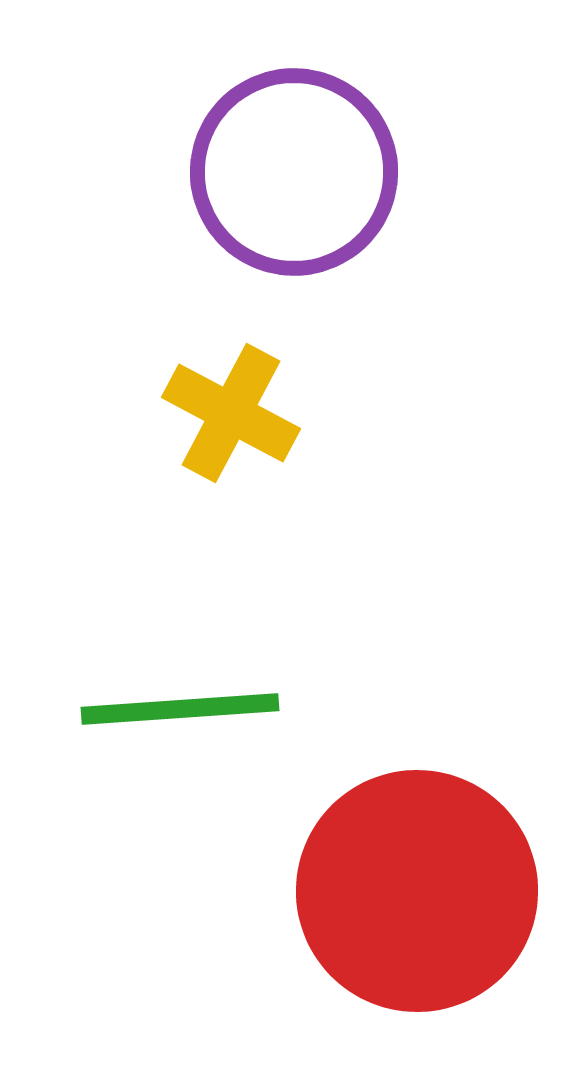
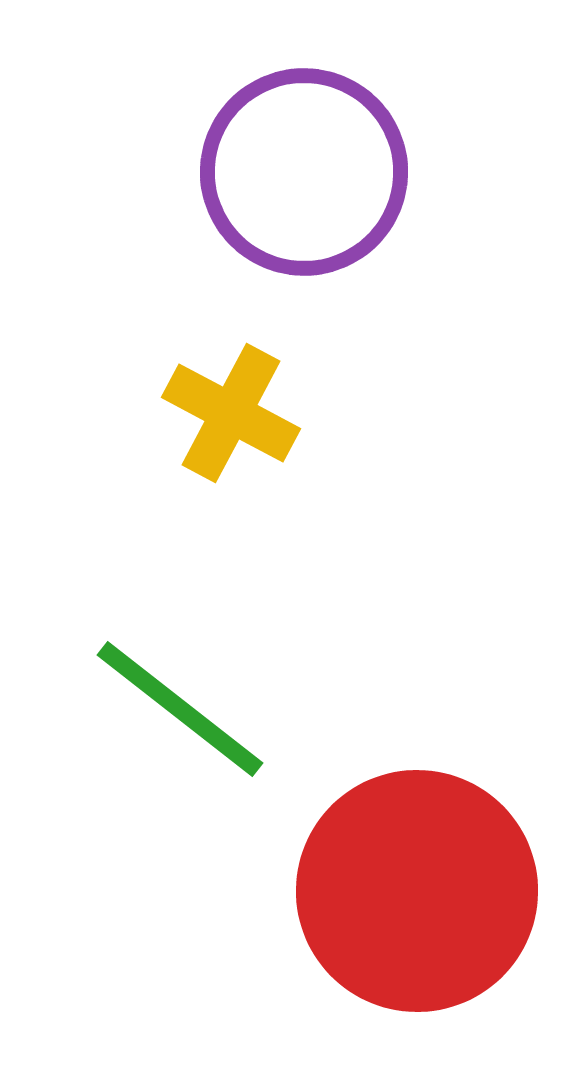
purple circle: moved 10 px right
green line: rotated 42 degrees clockwise
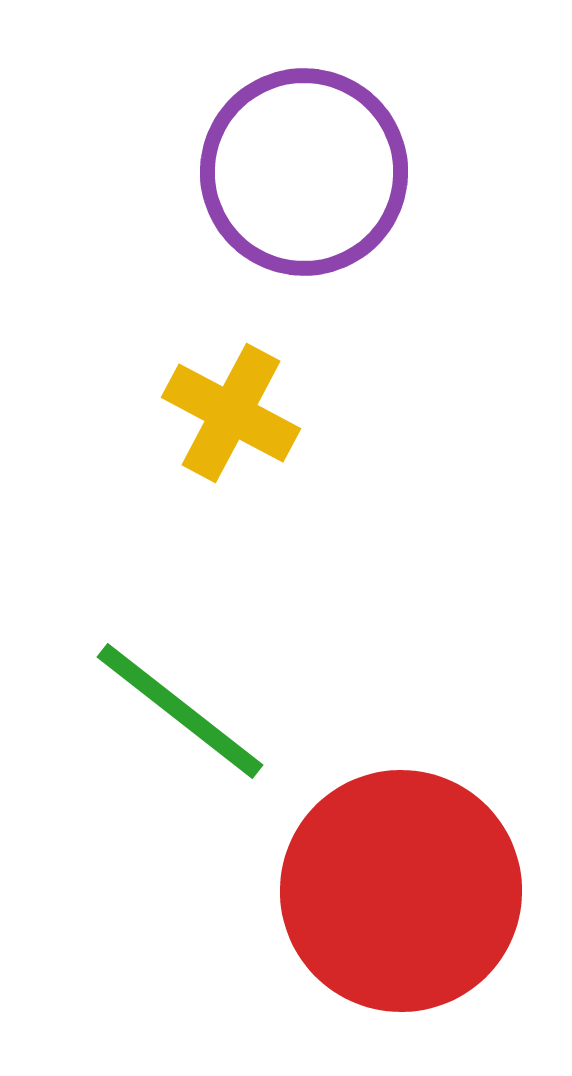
green line: moved 2 px down
red circle: moved 16 px left
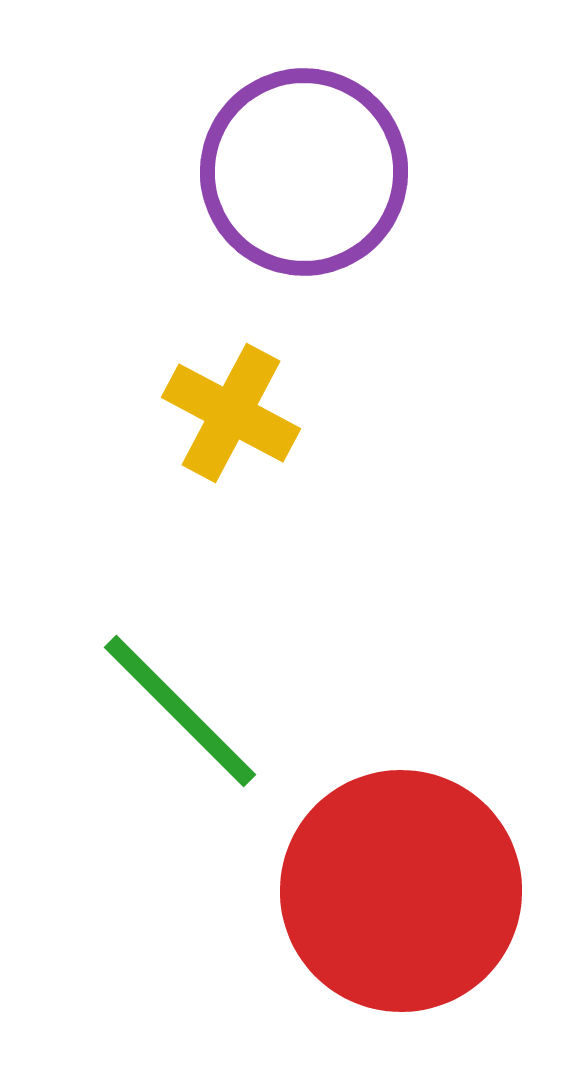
green line: rotated 7 degrees clockwise
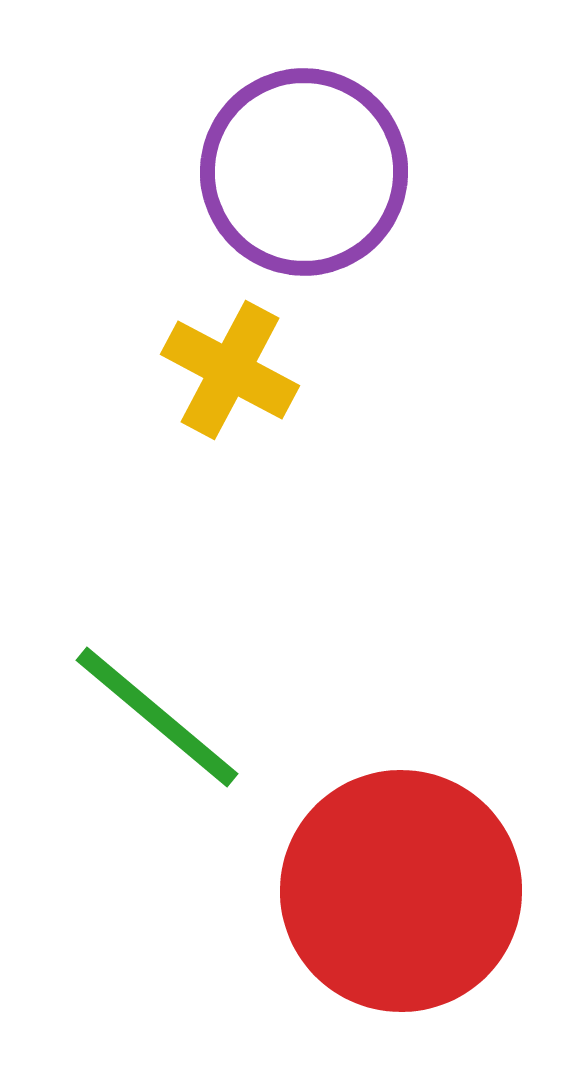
yellow cross: moved 1 px left, 43 px up
green line: moved 23 px left, 6 px down; rotated 5 degrees counterclockwise
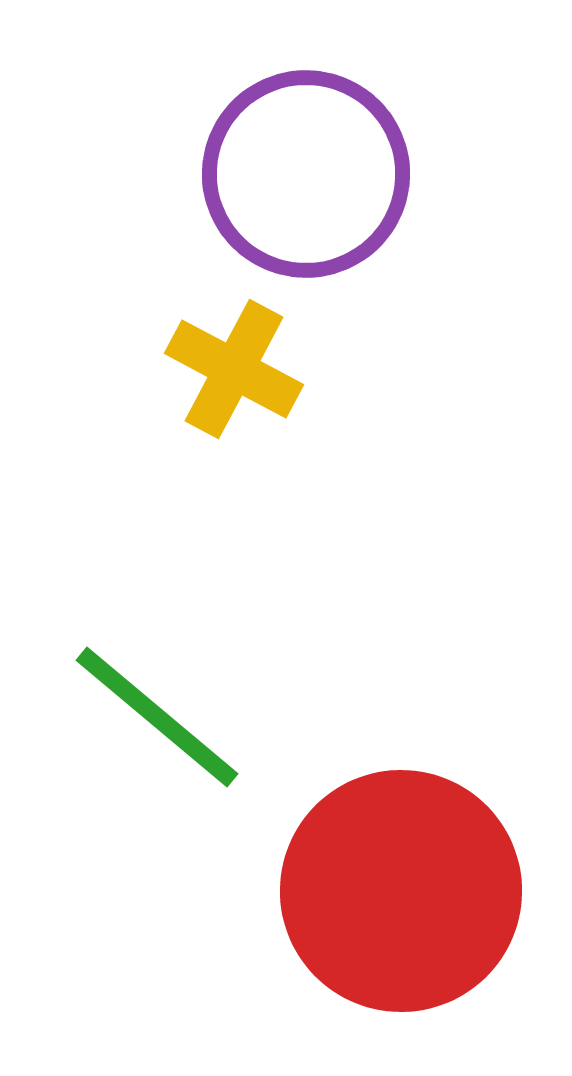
purple circle: moved 2 px right, 2 px down
yellow cross: moved 4 px right, 1 px up
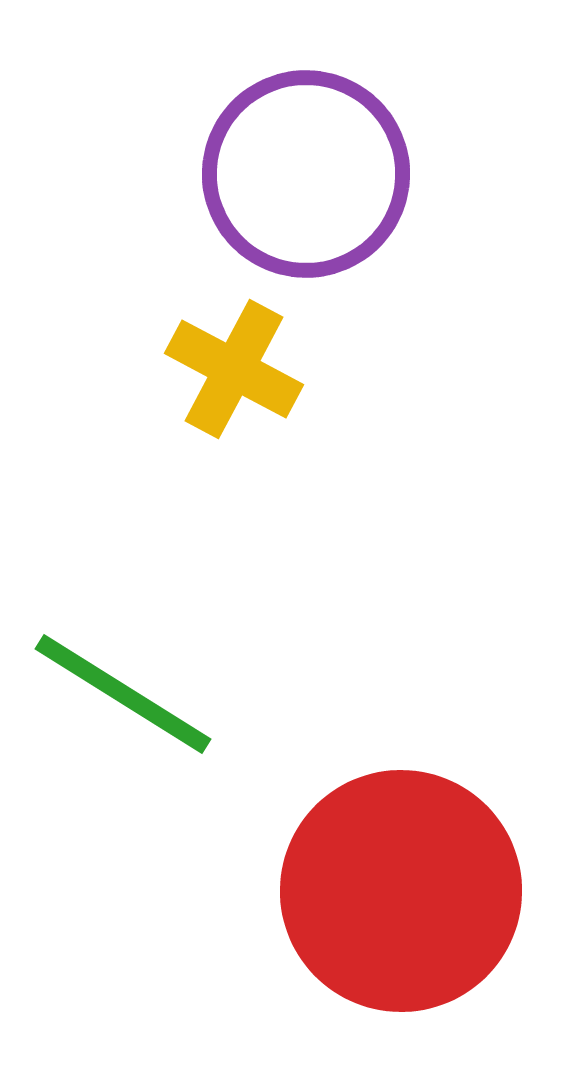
green line: moved 34 px left, 23 px up; rotated 8 degrees counterclockwise
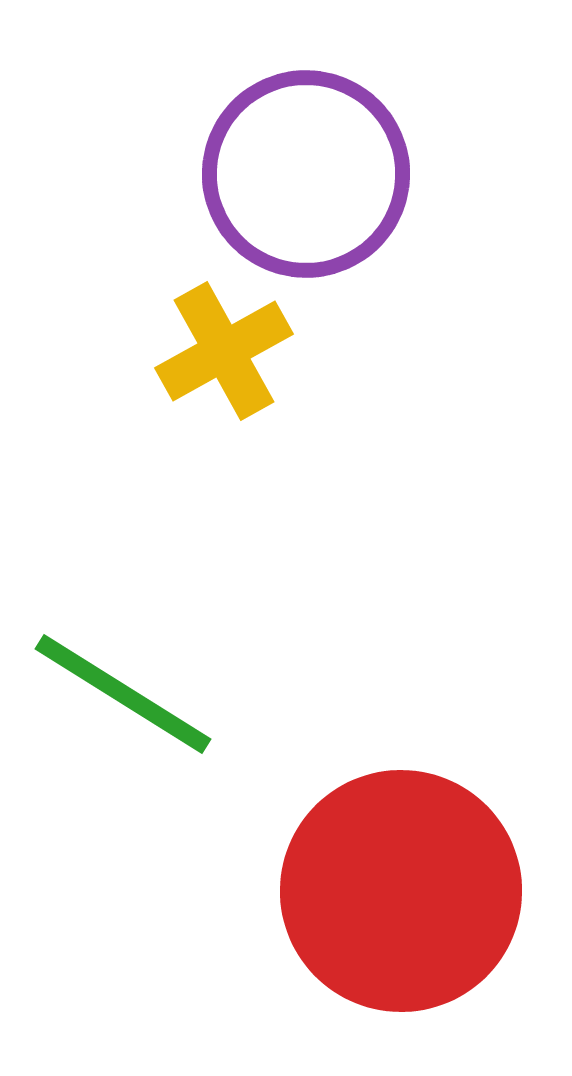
yellow cross: moved 10 px left, 18 px up; rotated 33 degrees clockwise
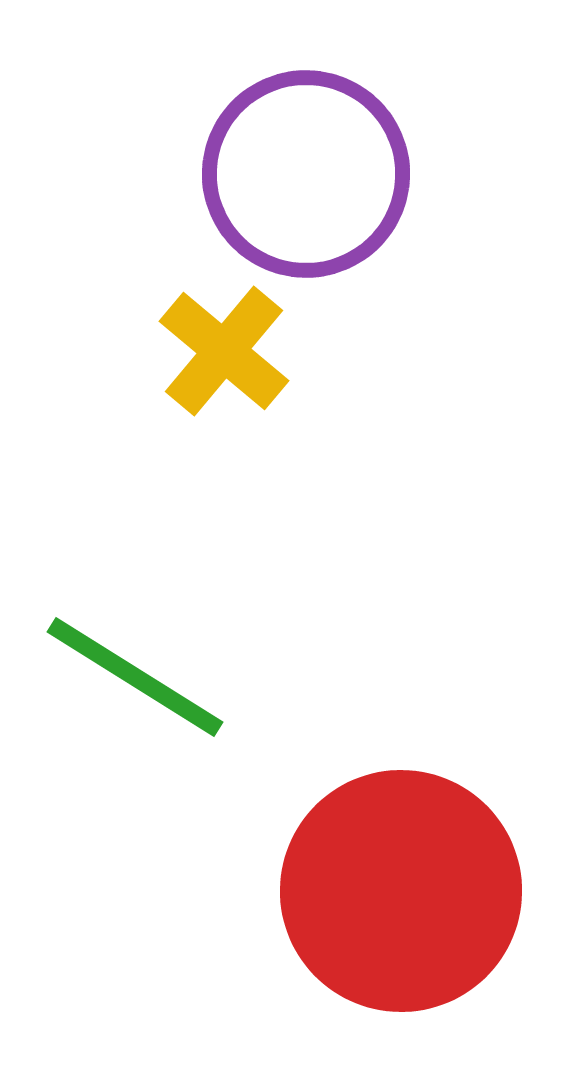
yellow cross: rotated 21 degrees counterclockwise
green line: moved 12 px right, 17 px up
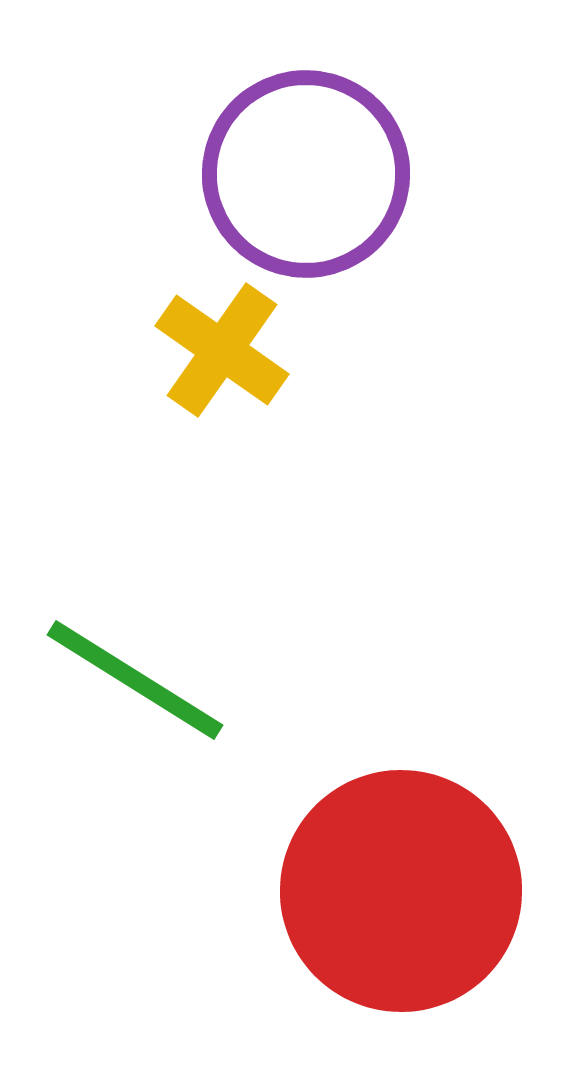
yellow cross: moved 2 px left, 1 px up; rotated 5 degrees counterclockwise
green line: moved 3 px down
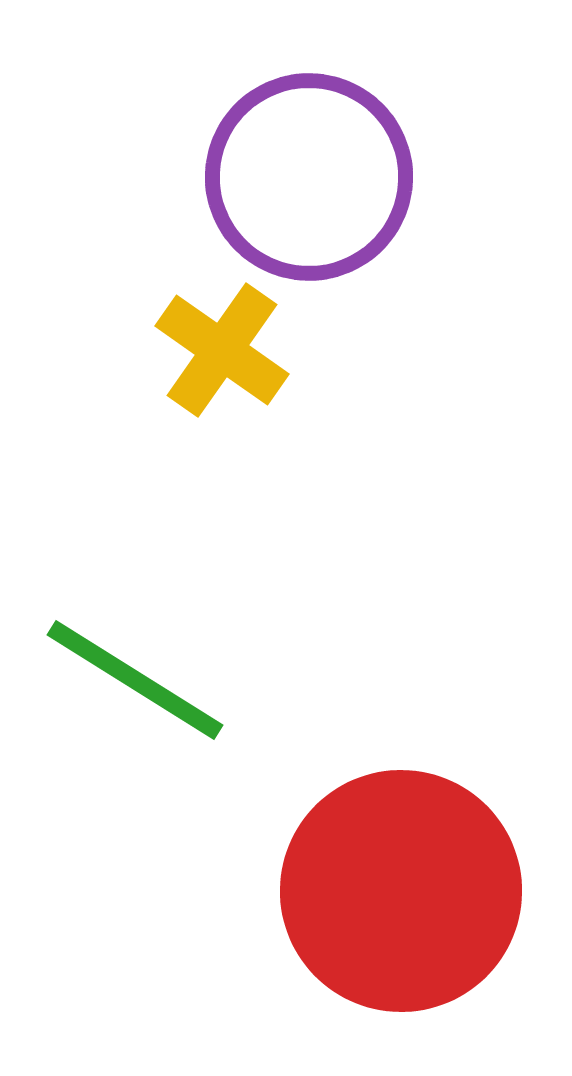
purple circle: moved 3 px right, 3 px down
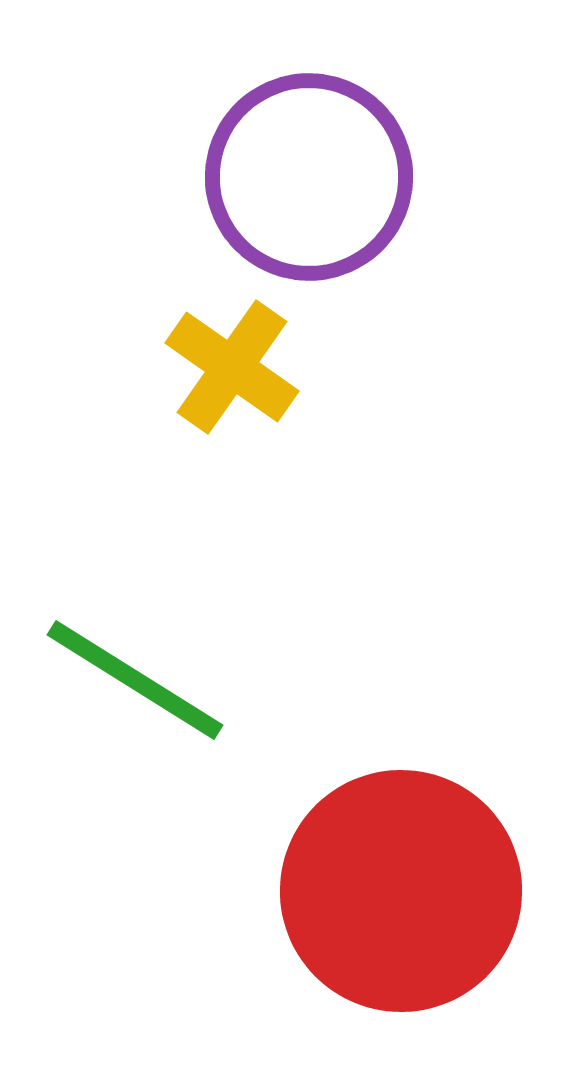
yellow cross: moved 10 px right, 17 px down
